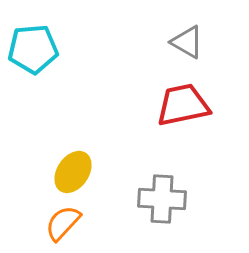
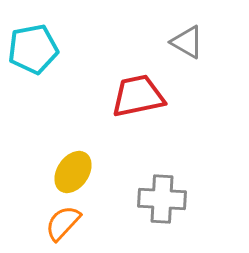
cyan pentagon: rotated 6 degrees counterclockwise
red trapezoid: moved 45 px left, 9 px up
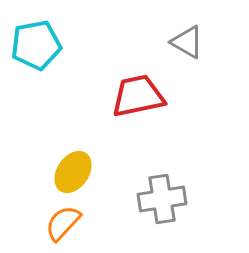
cyan pentagon: moved 3 px right, 4 px up
gray cross: rotated 12 degrees counterclockwise
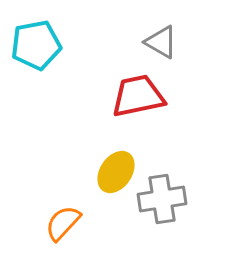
gray triangle: moved 26 px left
yellow ellipse: moved 43 px right
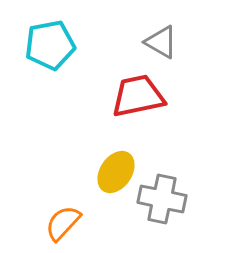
cyan pentagon: moved 14 px right
gray cross: rotated 21 degrees clockwise
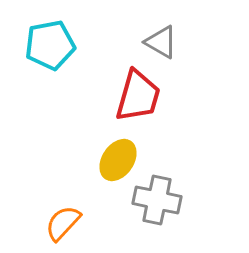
red trapezoid: rotated 118 degrees clockwise
yellow ellipse: moved 2 px right, 12 px up
gray cross: moved 5 px left, 1 px down
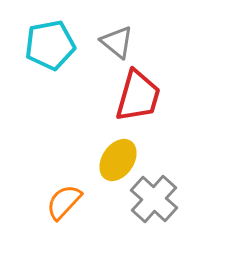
gray triangle: moved 44 px left; rotated 9 degrees clockwise
gray cross: moved 3 px left, 1 px up; rotated 30 degrees clockwise
orange semicircle: moved 1 px right, 21 px up
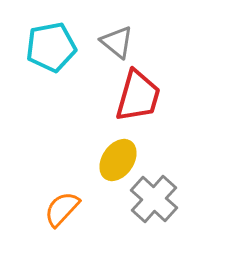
cyan pentagon: moved 1 px right, 2 px down
orange semicircle: moved 2 px left, 7 px down
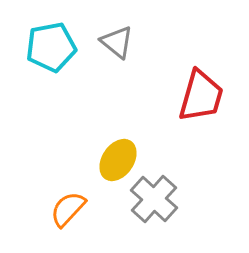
red trapezoid: moved 63 px right
orange semicircle: moved 6 px right
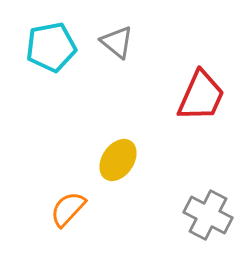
red trapezoid: rotated 8 degrees clockwise
gray cross: moved 54 px right, 16 px down; rotated 15 degrees counterclockwise
